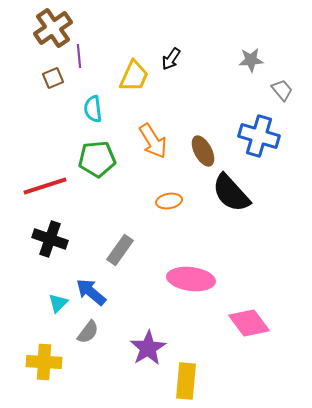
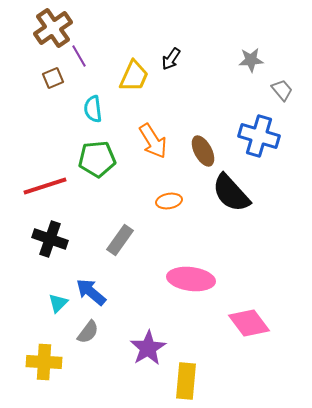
purple line: rotated 25 degrees counterclockwise
gray rectangle: moved 10 px up
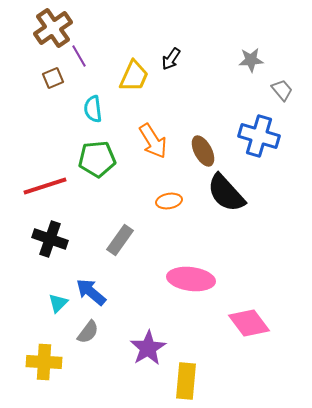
black semicircle: moved 5 px left
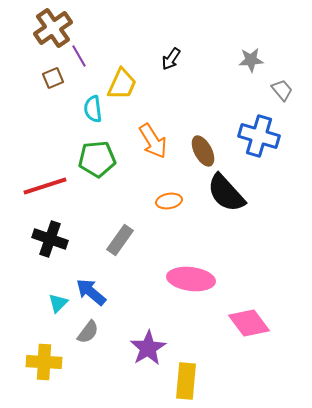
yellow trapezoid: moved 12 px left, 8 px down
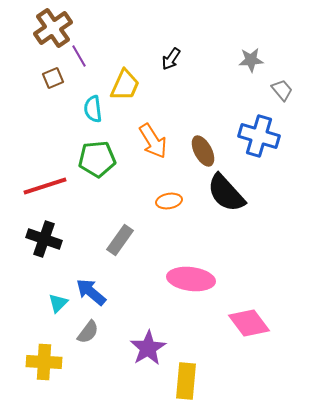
yellow trapezoid: moved 3 px right, 1 px down
black cross: moved 6 px left
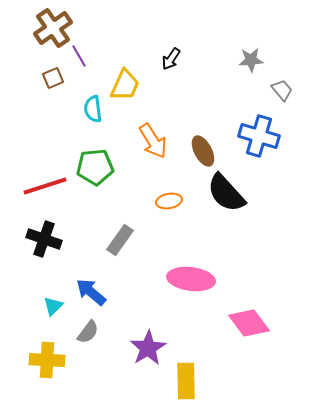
green pentagon: moved 2 px left, 8 px down
cyan triangle: moved 5 px left, 3 px down
yellow cross: moved 3 px right, 2 px up
yellow rectangle: rotated 6 degrees counterclockwise
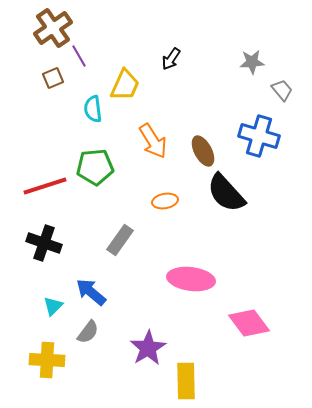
gray star: moved 1 px right, 2 px down
orange ellipse: moved 4 px left
black cross: moved 4 px down
